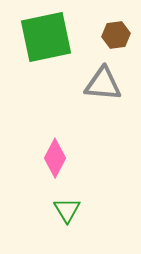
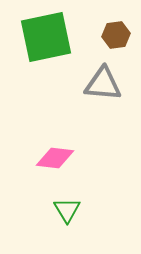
pink diamond: rotated 69 degrees clockwise
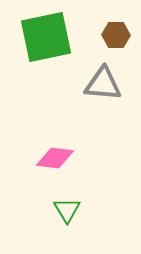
brown hexagon: rotated 8 degrees clockwise
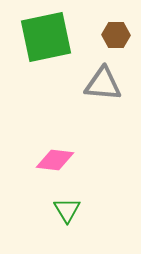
pink diamond: moved 2 px down
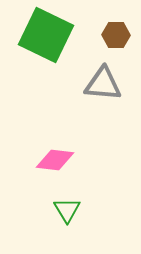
green square: moved 2 px up; rotated 38 degrees clockwise
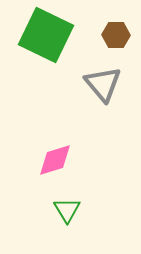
gray triangle: rotated 45 degrees clockwise
pink diamond: rotated 24 degrees counterclockwise
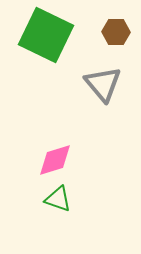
brown hexagon: moved 3 px up
green triangle: moved 9 px left, 11 px up; rotated 40 degrees counterclockwise
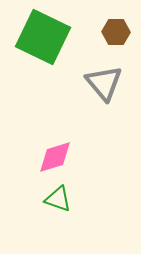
green square: moved 3 px left, 2 px down
gray triangle: moved 1 px right, 1 px up
pink diamond: moved 3 px up
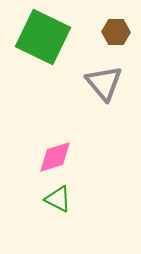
green triangle: rotated 8 degrees clockwise
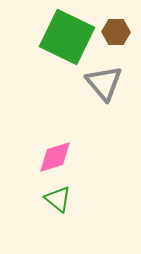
green square: moved 24 px right
green triangle: rotated 12 degrees clockwise
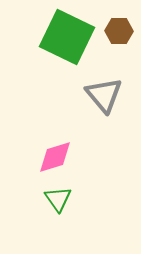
brown hexagon: moved 3 px right, 1 px up
gray triangle: moved 12 px down
green triangle: rotated 16 degrees clockwise
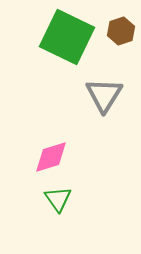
brown hexagon: moved 2 px right; rotated 20 degrees counterclockwise
gray triangle: rotated 12 degrees clockwise
pink diamond: moved 4 px left
